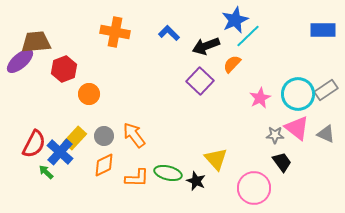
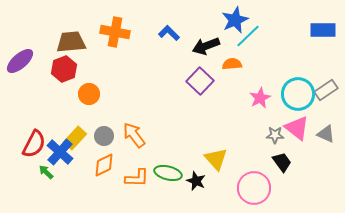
brown trapezoid: moved 35 px right
orange semicircle: rotated 42 degrees clockwise
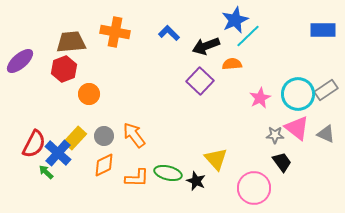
blue cross: moved 2 px left, 1 px down
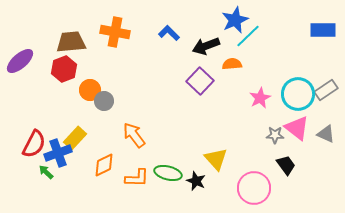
orange circle: moved 1 px right, 4 px up
gray circle: moved 35 px up
blue cross: rotated 28 degrees clockwise
black trapezoid: moved 4 px right, 3 px down
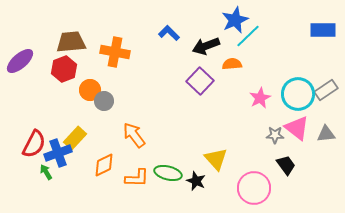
orange cross: moved 20 px down
gray triangle: rotated 30 degrees counterclockwise
green arrow: rotated 14 degrees clockwise
